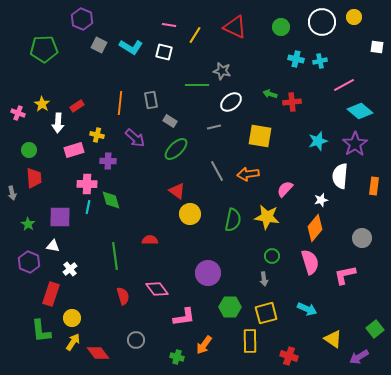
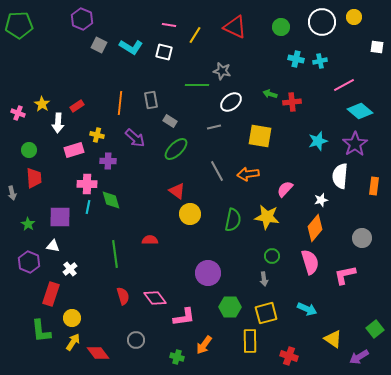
green pentagon at (44, 49): moved 25 px left, 24 px up
green line at (115, 256): moved 2 px up
pink diamond at (157, 289): moved 2 px left, 9 px down
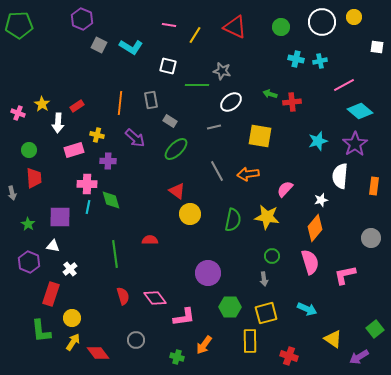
white square at (164, 52): moved 4 px right, 14 px down
gray circle at (362, 238): moved 9 px right
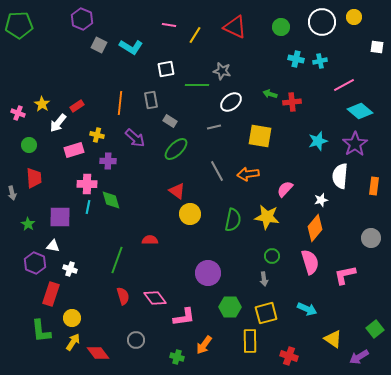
white square at (168, 66): moved 2 px left, 3 px down; rotated 24 degrees counterclockwise
white arrow at (58, 123): rotated 36 degrees clockwise
green circle at (29, 150): moved 5 px up
green line at (115, 254): moved 2 px right, 6 px down; rotated 28 degrees clockwise
purple hexagon at (29, 262): moved 6 px right, 1 px down
white cross at (70, 269): rotated 32 degrees counterclockwise
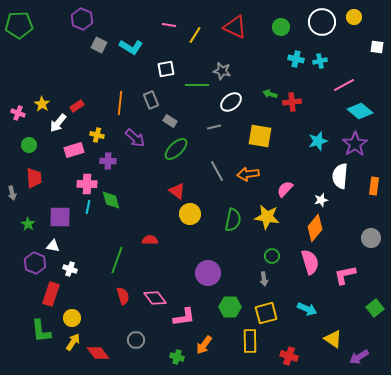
gray rectangle at (151, 100): rotated 12 degrees counterclockwise
green square at (375, 329): moved 21 px up
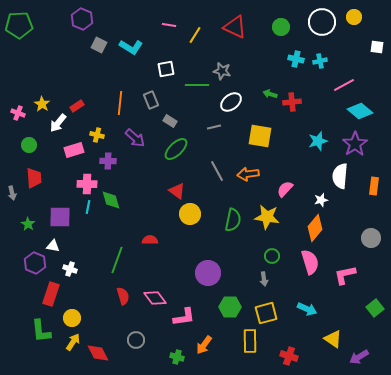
red diamond at (98, 353): rotated 10 degrees clockwise
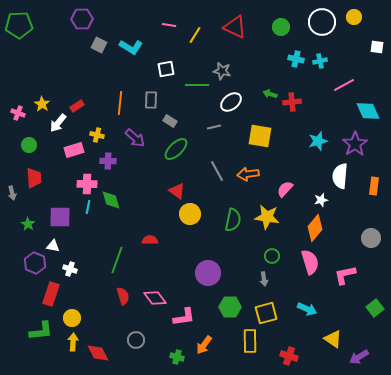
purple hexagon at (82, 19): rotated 25 degrees counterclockwise
gray rectangle at (151, 100): rotated 24 degrees clockwise
cyan diamond at (360, 111): moved 8 px right; rotated 25 degrees clockwise
green L-shape at (41, 331): rotated 90 degrees counterclockwise
yellow arrow at (73, 342): rotated 30 degrees counterclockwise
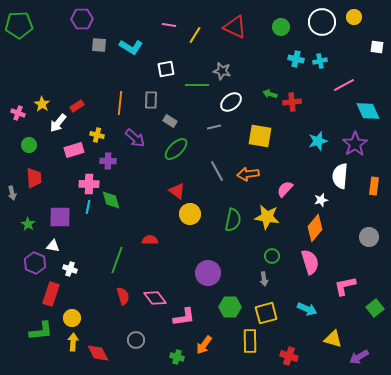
gray square at (99, 45): rotated 21 degrees counterclockwise
pink cross at (87, 184): moved 2 px right
gray circle at (371, 238): moved 2 px left, 1 px up
pink L-shape at (345, 275): moved 11 px down
yellow triangle at (333, 339): rotated 18 degrees counterclockwise
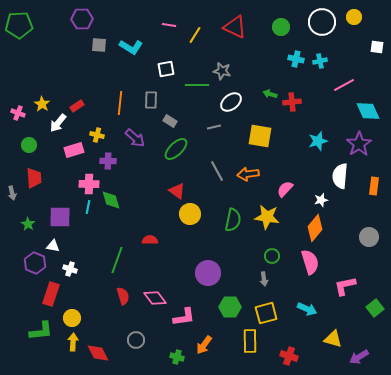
purple star at (355, 144): moved 4 px right
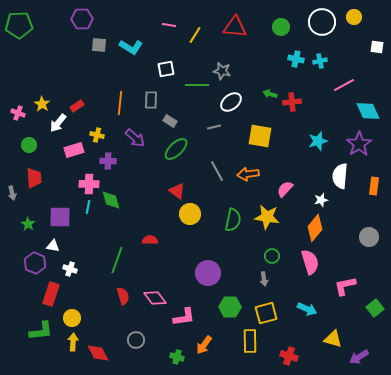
red triangle at (235, 27): rotated 20 degrees counterclockwise
